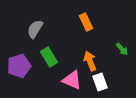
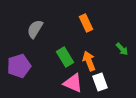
orange rectangle: moved 1 px down
green rectangle: moved 16 px right
orange arrow: moved 1 px left
pink triangle: moved 1 px right, 3 px down
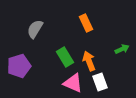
green arrow: rotated 72 degrees counterclockwise
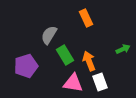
orange rectangle: moved 5 px up
gray semicircle: moved 14 px right, 6 px down
green arrow: moved 1 px right
green rectangle: moved 2 px up
purple pentagon: moved 7 px right
pink triangle: rotated 15 degrees counterclockwise
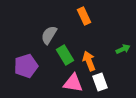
orange rectangle: moved 2 px left, 2 px up
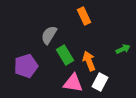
white rectangle: rotated 48 degrees clockwise
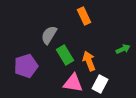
white rectangle: moved 2 px down
